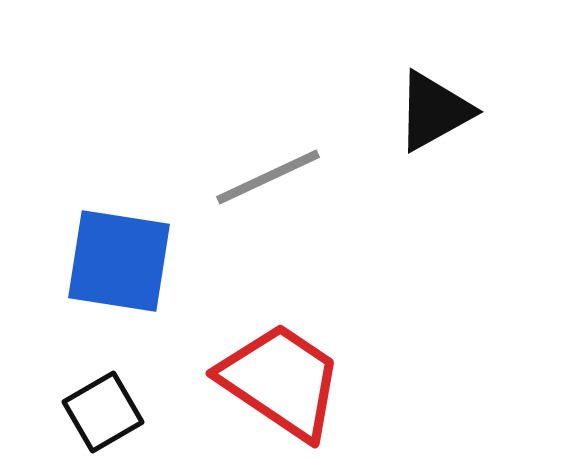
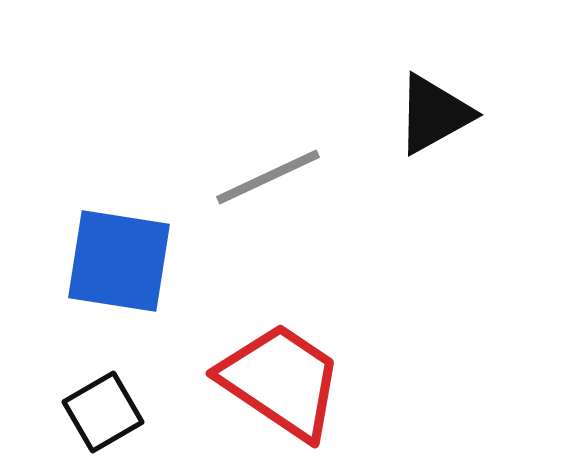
black triangle: moved 3 px down
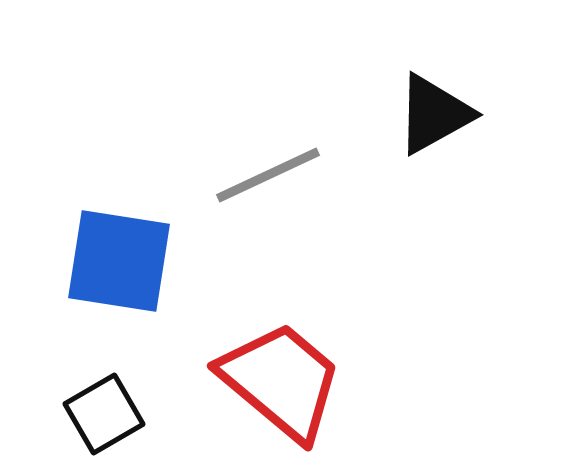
gray line: moved 2 px up
red trapezoid: rotated 6 degrees clockwise
black square: moved 1 px right, 2 px down
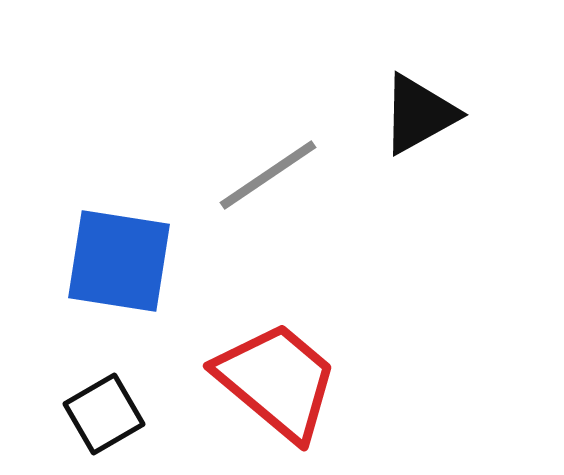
black triangle: moved 15 px left
gray line: rotated 9 degrees counterclockwise
red trapezoid: moved 4 px left
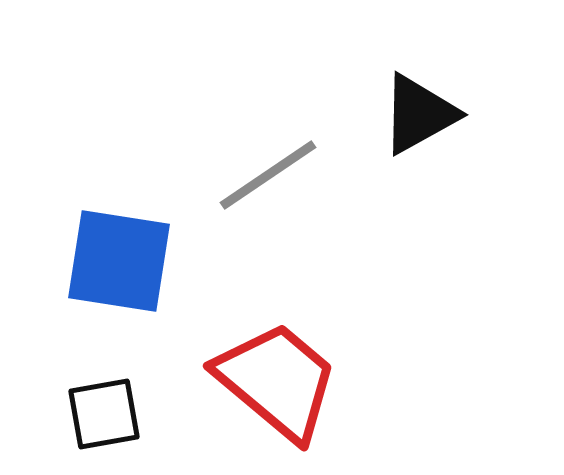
black square: rotated 20 degrees clockwise
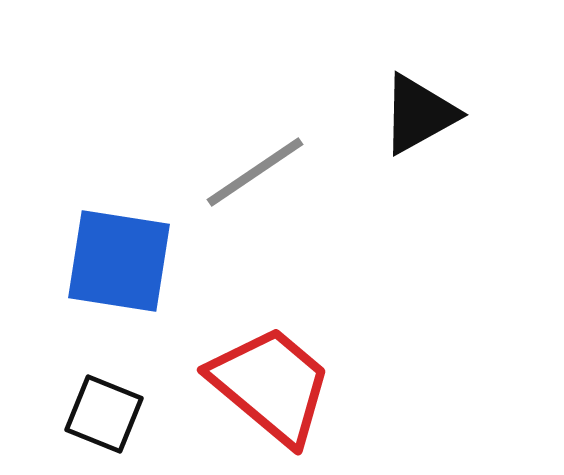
gray line: moved 13 px left, 3 px up
red trapezoid: moved 6 px left, 4 px down
black square: rotated 32 degrees clockwise
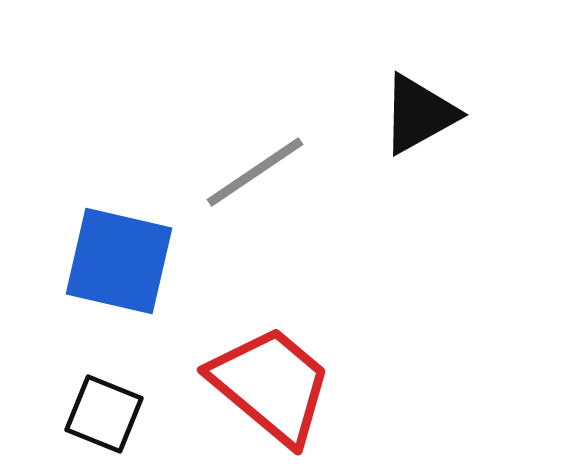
blue square: rotated 4 degrees clockwise
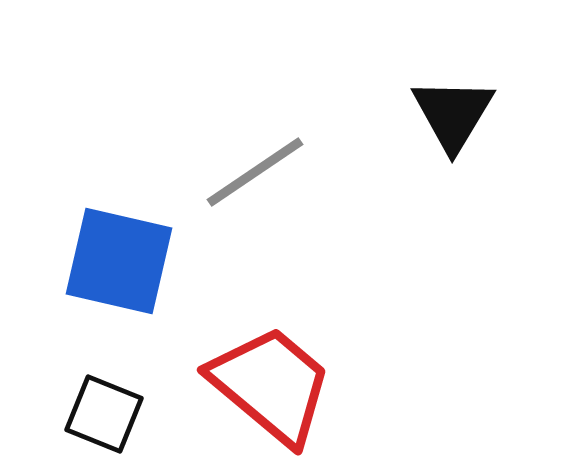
black triangle: moved 34 px right; rotated 30 degrees counterclockwise
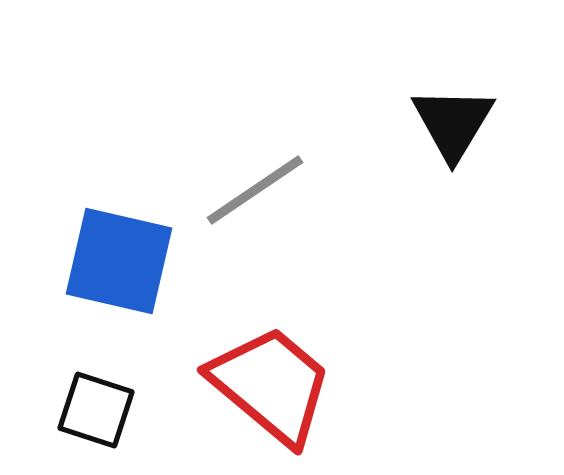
black triangle: moved 9 px down
gray line: moved 18 px down
black square: moved 8 px left, 4 px up; rotated 4 degrees counterclockwise
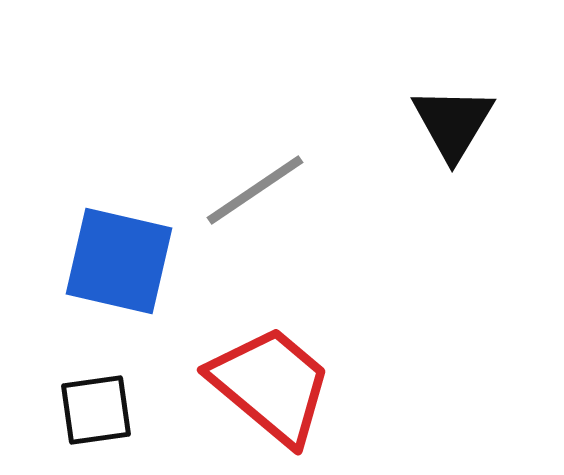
black square: rotated 26 degrees counterclockwise
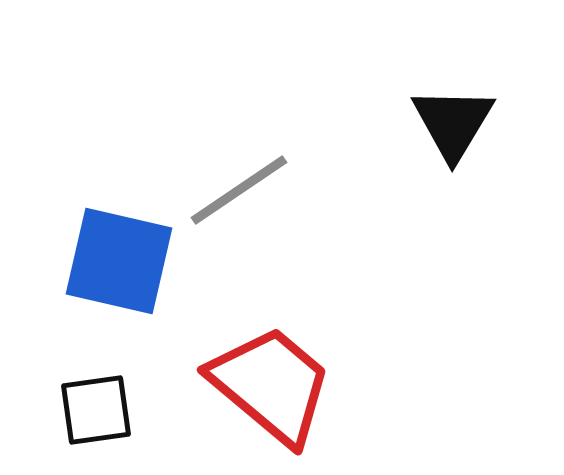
gray line: moved 16 px left
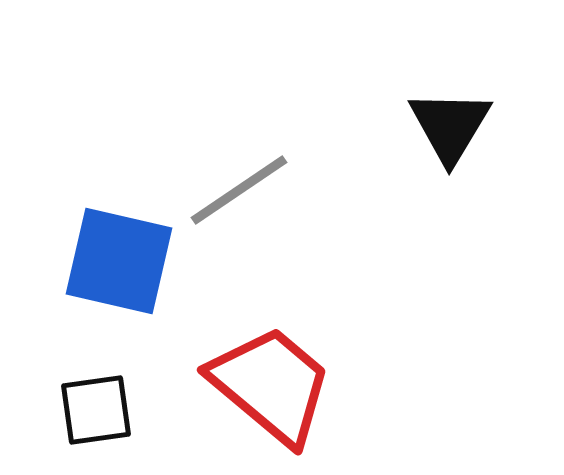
black triangle: moved 3 px left, 3 px down
